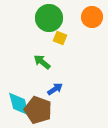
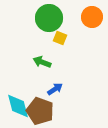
green arrow: rotated 18 degrees counterclockwise
cyan diamond: moved 1 px left, 2 px down
brown pentagon: moved 2 px right, 1 px down
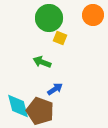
orange circle: moved 1 px right, 2 px up
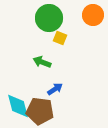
brown pentagon: rotated 12 degrees counterclockwise
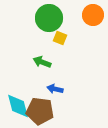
blue arrow: rotated 133 degrees counterclockwise
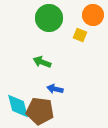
yellow square: moved 20 px right, 3 px up
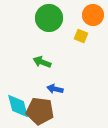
yellow square: moved 1 px right, 1 px down
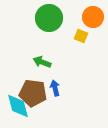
orange circle: moved 2 px down
blue arrow: moved 1 px up; rotated 63 degrees clockwise
brown pentagon: moved 7 px left, 18 px up
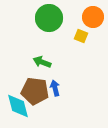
brown pentagon: moved 2 px right, 2 px up
